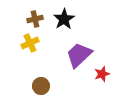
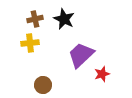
black star: rotated 15 degrees counterclockwise
yellow cross: rotated 18 degrees clockwise
purple trapezoid: moved 2 px right
brown circle: moved 2 px right, 1 px up
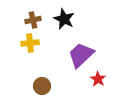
brown cross: moved 2 px left, 1 px down
red star: moved 4 px left, 5 px down; rotated 21 degrees counterclockwise
brown circle: moved 1 px left, 1 px down
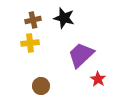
black star: moved 1 px up; rotated 10 degrees counterclockwise
brown circle: moved 1 px left
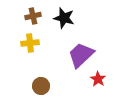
brown cross: moved 4 px up
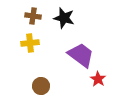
brown cross: rotated 21 degrees clockwise
purple trapezoid: rotated 80 degrees clockwise
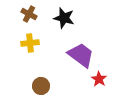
brown cross: moved 4 px left, 2 px up; rotated 21 degrees clockwise
red star: moved 1 px right
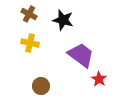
black star: moved 1 px left, 2 px down
yellow cross: rotated 18 degrees clockwise
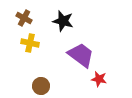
brown cross: moved 5 px left, 4 px down
black star: moved 1 px down
red star: rotated 21 degrees counterclockwise
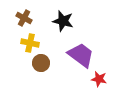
brown circle: moved 23 px up
